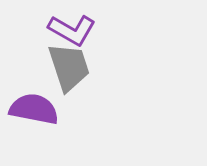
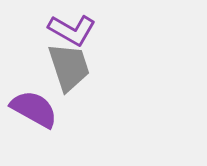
purple semicircle: rotated 18 degrees clockwise
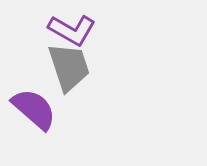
purple semicircle: rotated 12 degrees clockwise
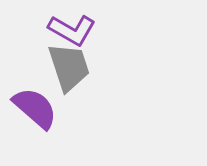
purple semicircle: moved 1 px right, 1 px up
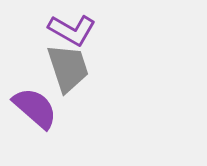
gray trapezoid: moved 1 px left, 1 px down
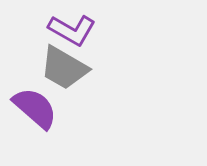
gray trapezoid: moved 4 px left; rotated 138 degrees clockwise
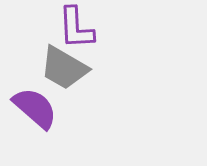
purple L-shape: moved 4 px right, 2 px up; rotated 57 degrees clockwise
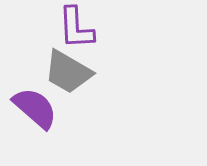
gray trapezoid: moved 4 px right, 4 px down
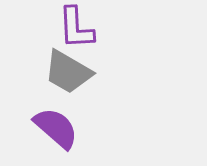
purple semicircle: moved 21 px right, 20 px down
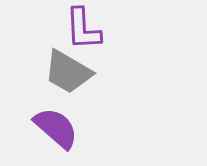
purple L-shape: moved 7 px right, 1 px down
